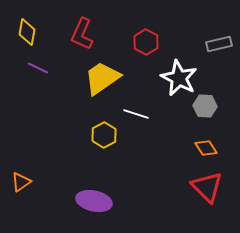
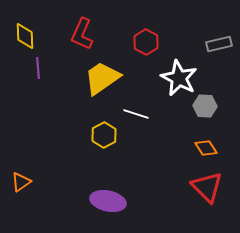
yellow diamond: moved 2 px left, 4 px down; rotated 12 degrees counterclockwise
purple line: rotated 60 degrees clockwise
purple ellipse: moved 14 px right
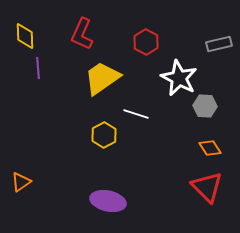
orange diamond: moved 4 px right
